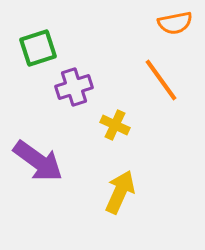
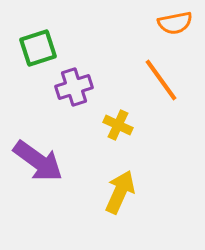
yellow cross: moved 3 px right
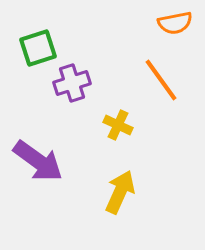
purple cross: moved 2 px left, 4 px up
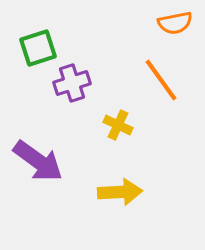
yellow arrow: rotated 63 degrees clockwise
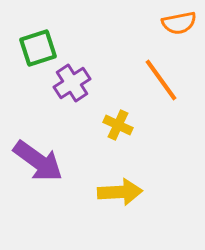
orange semicircle: moved 4 px right
purple cross: rotated 15 degrees counterclockwise
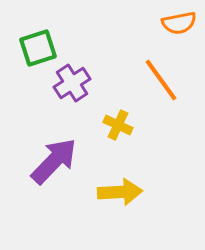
purple arrow: moved 16 px right; rotated 82 degrees counterclockwise
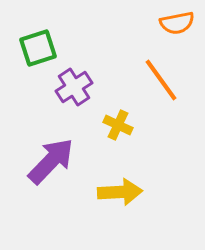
orange semicircle: moved 2 px left
purple cross: moved 2 px right, 4 px down
purple arrow: moved 3 px left
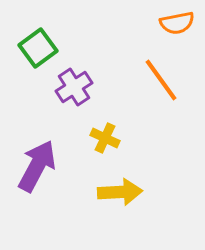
green square: rotated 18 degrees counterclockwise
yellow cross: moved 13 px left, 13 px down
purple arrow: moved 14 px left, 5 px down; rotated 16 degrees counterclockwise
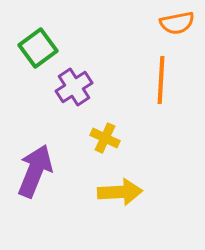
orange line: rotated 39 degrees clockwise
purple arrow: moved 2 px left, 5 px down; rotated 6 degrees counterclockwise
